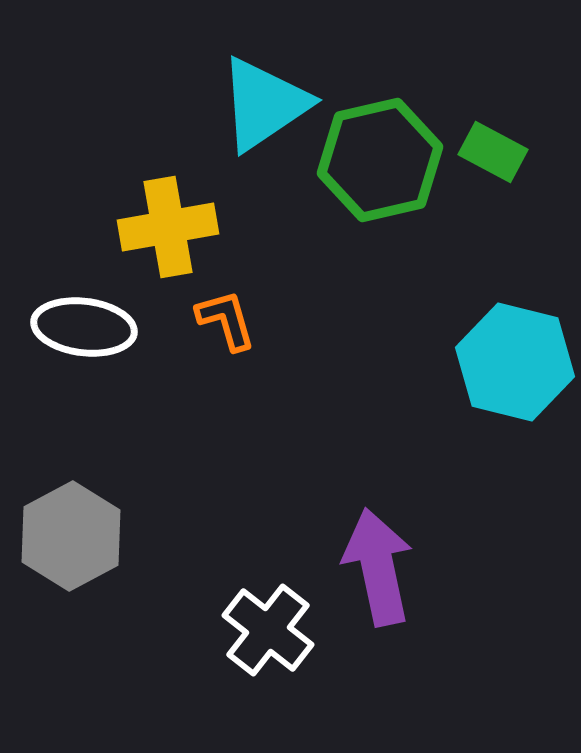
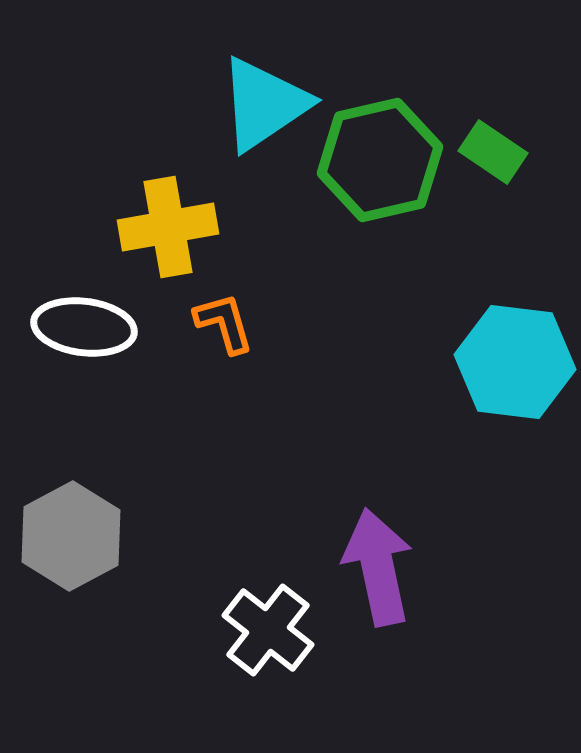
green rectangle: rotated 6 degrees clockwise
orange L-shape: moved 2 px left, 3 px down
cyan hexagon: rotated 7 degrees counterclockwise
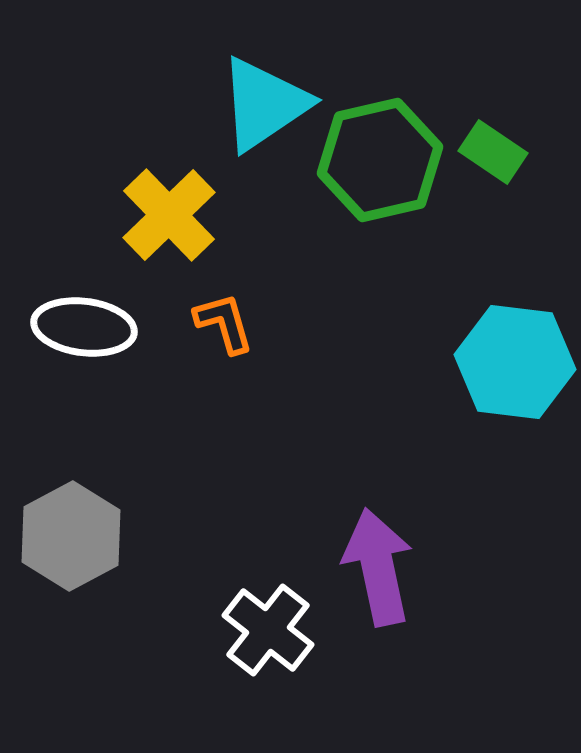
yellow cross: moved 1 px right, 12 px up; rotated 34 degrees counterclockwise
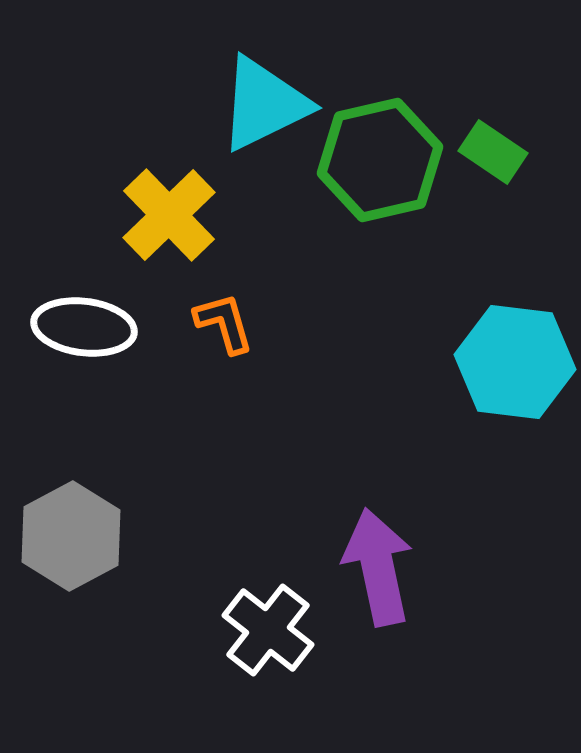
cyan triangle: rotated 8 degrees clockwise
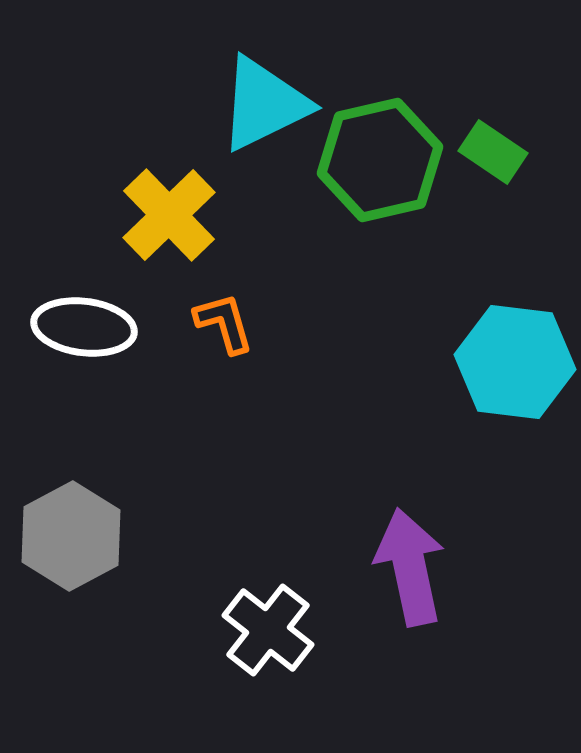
purple arrow: moved 32 px right
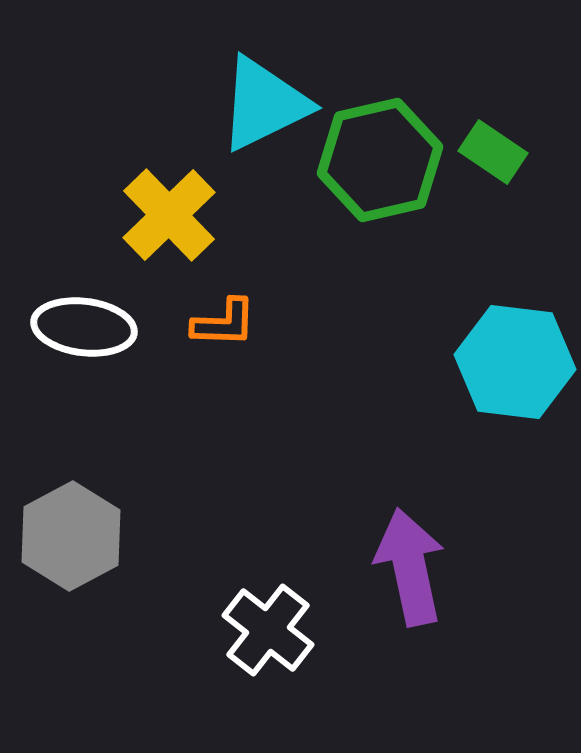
orange L-shape: rotated 108 degrees clockwise
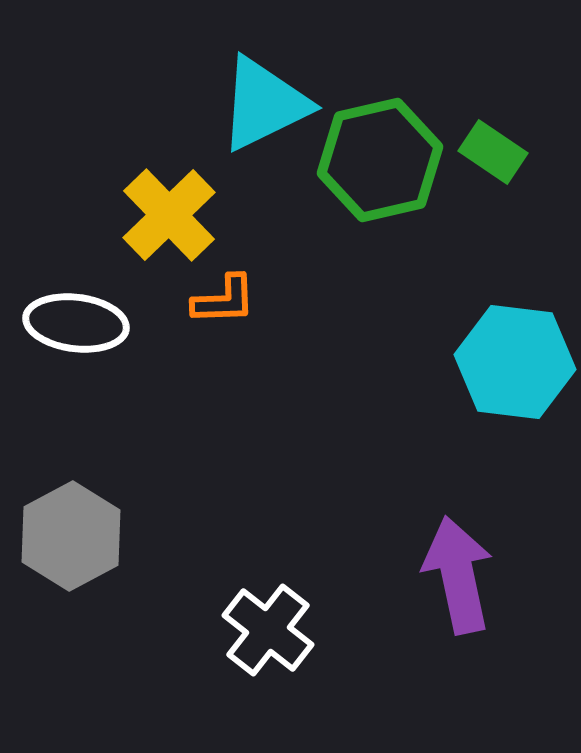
orange L-shape: moved 23 px up; rotated 4 degrees counterclockwise
white ellipse: moved 8 px left, 4 px up
purple arrow: moved 48 px right, 8 px down
